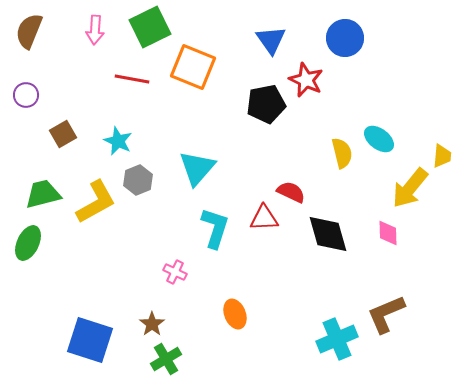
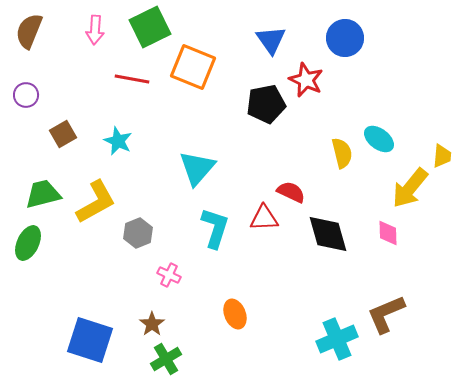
gray hexagon: moved 53 px down
pink cross: moved 6 px left, 3 px down
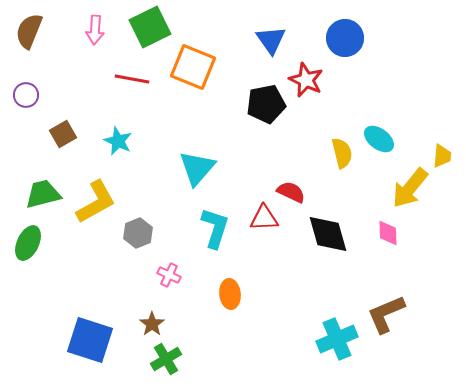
orange ellipse: moved 5 px left, 20 px up; rotated 16 degrees clockwise
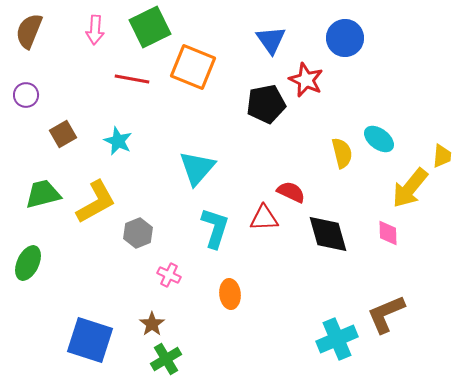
green ellipse: moved 20 px down
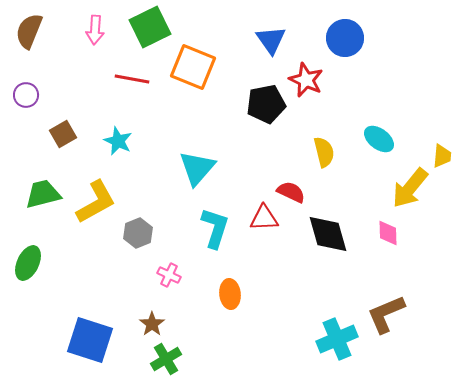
yellow semicircle: moved 18 px left, 1 px up
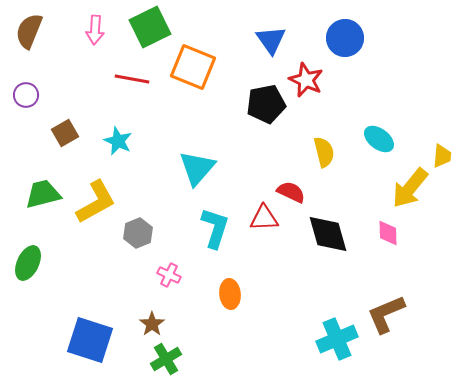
brown square: moved 2 px right, 1 px up
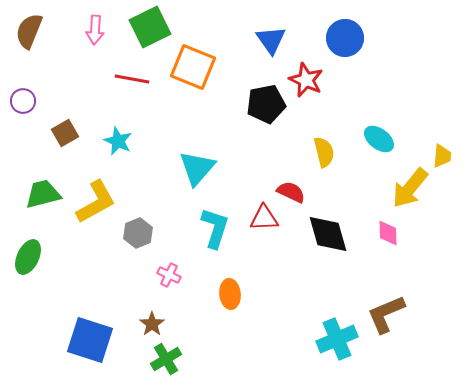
purple circle: moved 3 px left, 6 px down
green ellipse: moved 6 px up
